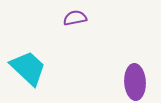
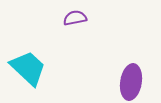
purple ellipse: moved 4 px left; rotated 12 degrees clockwise
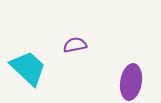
purple semicircle: moved 27 px down
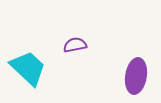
purple ellipse: moved 5 px right, 6 px up
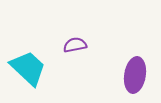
purple ellipse: moved 1 px left, 1 px up
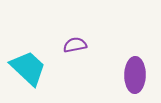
purple ellipse: rotated 8 degrees counterclockwise
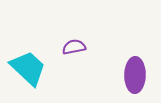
purple semicircle: moved 1 px left, 2 px down
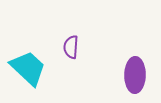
purple semicircle: moved 3 px left; rotated 75 degrees counterclockwise
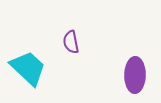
purple semicircle: moved 5 px up; rotated 15 degrees counterclockwise
